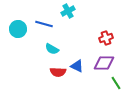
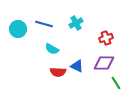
cyan cross: moved 8 px right, 12 px down
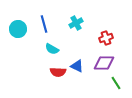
blue line: rotated 60 degrees clockwise
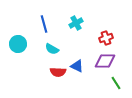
cyan circle: moved 15 px down
purple diamond: moved 1 px right, 2 px up
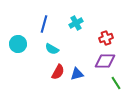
blue line: rotated 30 degrees clockwise
blue triangle: moved 8 px down; rotated 40 degrees counterclockwise
red semicircle: rotated 63 degrees counterclockwise
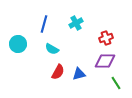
blue triangle: moved 2 px right
